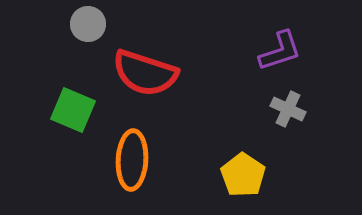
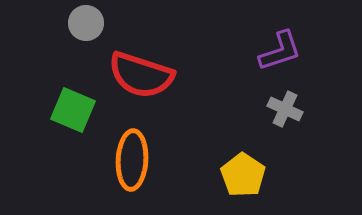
gray circle: moved 2 px left, 1 px up
red semicircle: moved 4 px left, 2 px down
gray cross: moved 3 px left
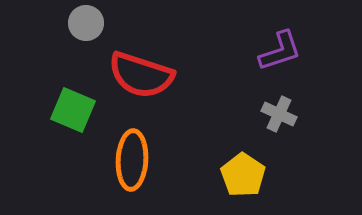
gray cross: moved 6 px left, 5 px down
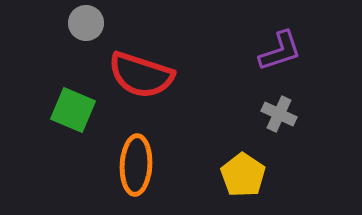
orange ellipse: moved 4 px right, 5 px down
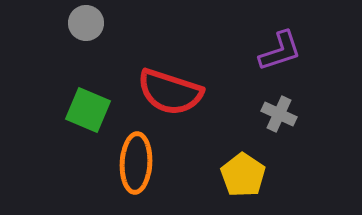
red semicircle: moved 29 px right, 17 px down
green square: moved 15 px right
orange ellipse: moved 2 px up
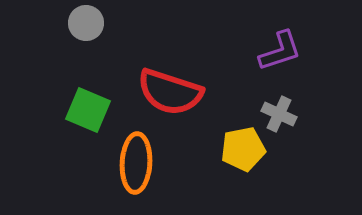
yellow pentagon: moved 26 px up; rotated 27 degrees clockwise
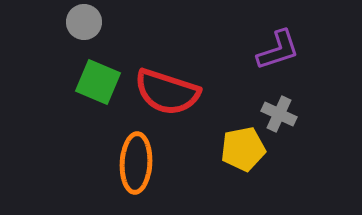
gray circle: moved 2 px left, 1 px up
purple L-shape: moved 2 px left, 1 px up
red semicircle: moved 3 px left
green square: moved 10 px right, 28 px up
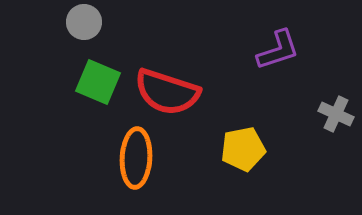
gray cross: moved 57 px right
orange ellipse: moved 5 px up
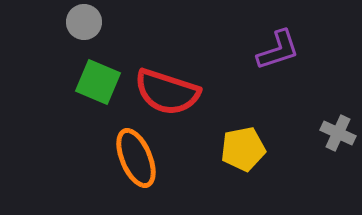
gray cross: moved 2 px right, 19 px down
orange ellipse: rotated 26 degrees counterclockwise
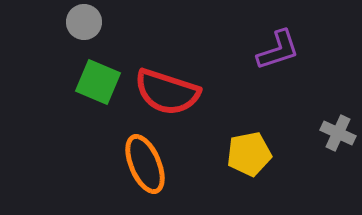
yellow pentagon: moved 6 px right, 5 px down
orange ellipse: moved 9 px right, 6 px down
